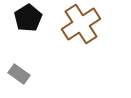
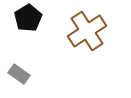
brown cross: moved 6 px right, 7 px down
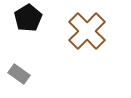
brown cross: rotated 12 degrees counterclockwise
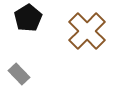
gray rectangle: rotated 10 degrees clockwise
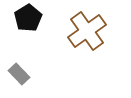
brown cross: rotated 9 degrees clockwise
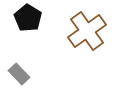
black pentagon: rotated 8 degrees counterclockwise
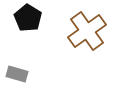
gray rectangle: moved 2 px left; rotated 30 degrees counterclockwise
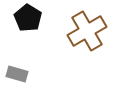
brown cross: rotated 6 degrees clockwise
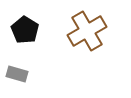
black pentagon: moved 3 px left, 12 px down
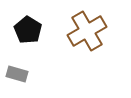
black pentagon: moved 3 px right
